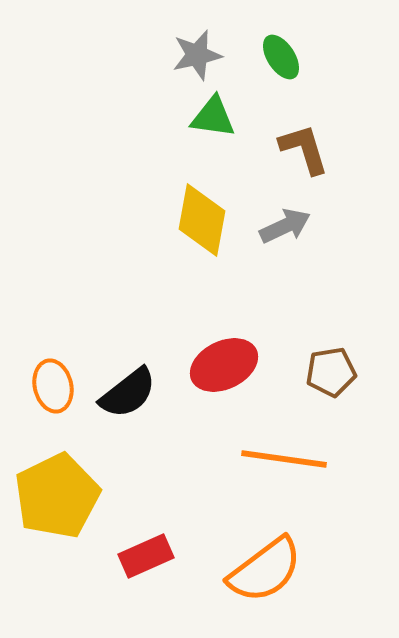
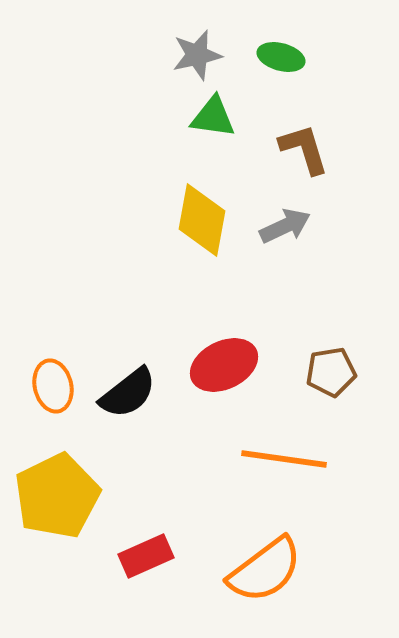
green ellipse: rotated 42 degrees counterclockwise
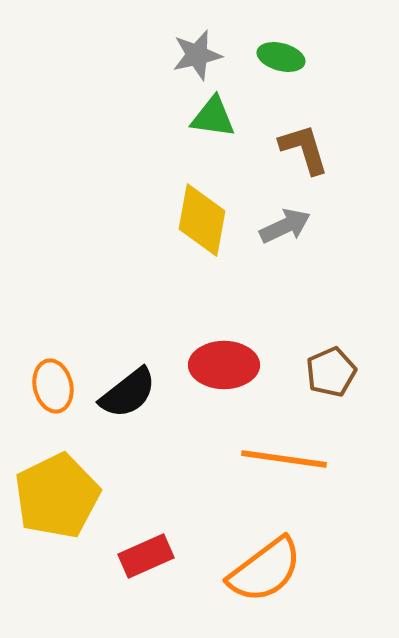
red ellipse: rotated 26 degrees clockwise
brown pentagon: rotated 15 degrees counterclockwise
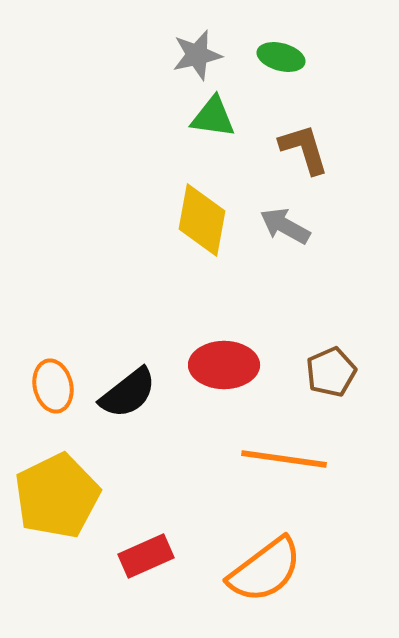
gray arrow: rotated 126 degrees counterclockwise
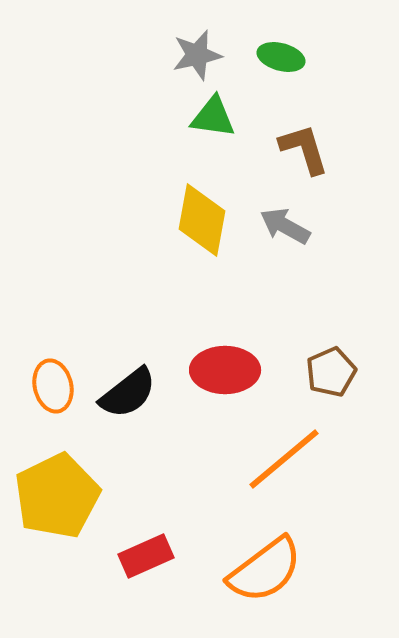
red ellipse: moved 1 px right, 5 px down
orange line: rotated 48 degrees counterclockwise
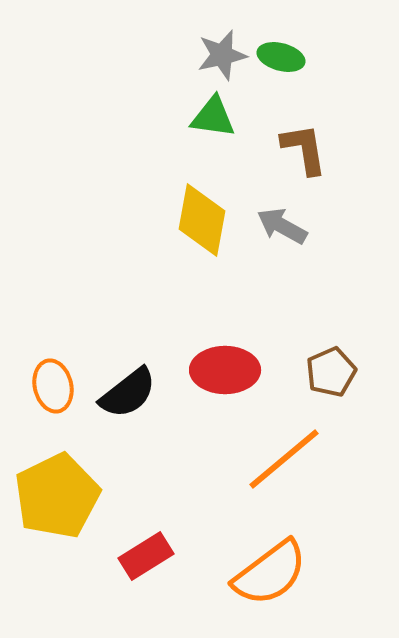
gray star: moved 25 px right
brown L-shape: rotated 8 degrees clockwise
gray arrow: moved 3 px left
red rectangle: rotated 8 degrees counterclockwise
orange semicircle: moved 5 px right, 3 px down
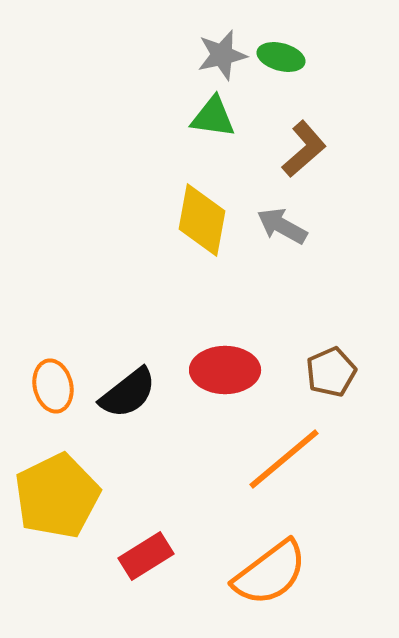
brown L-shape: rotated 58 degrees clockwise
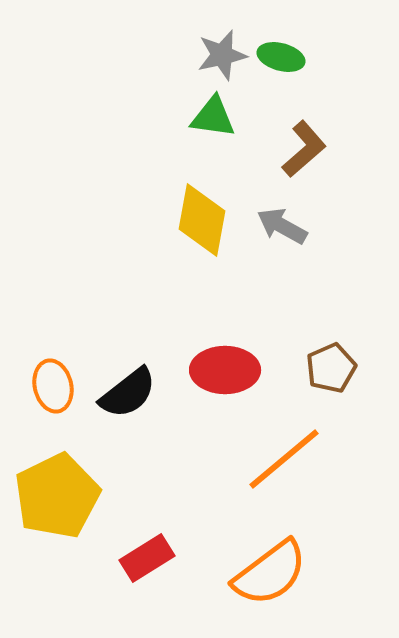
brown pentagon: moved 4 px up
red rectangle: moved 1 px right, 2 px down
